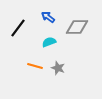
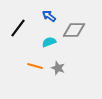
blue arrow: moved 1 px right, 1 px up
gray diamond: moved 3 px left, 3 px down
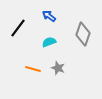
gray diamond: moved 9 px right, 4 px down; rotated 70 degrees counterclockwise
orange line: moved 2 px left, 3 px down
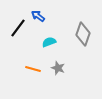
blue arrow: moved 11 px left
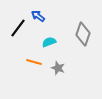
orange line: moved 1 px right, 7 px up
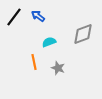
black line: moved 4 px left, 11 px up
gray diamond: rotated 50 degrees clockwise
orange line: rotated 63 degrees clockwise
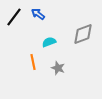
blue arrow: moved 2 px up
orange line: moved 1 px left
